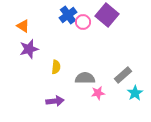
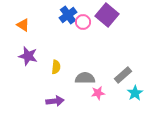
orange triangle: moved 1 px up
purple star: moved 1 px left, 7 px down; rotated 30 degrees clockwise
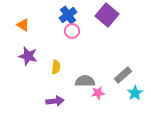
pink circle: moved 11 px left, 9 px down
gray semicircle: moved 3 px down
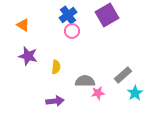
purple square: rotated 20 degrees clockwise
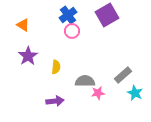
purple star: rotated 24 degrees clockwise
cyan star: rotated 14 degrees counterclockwise
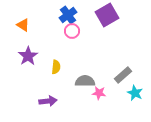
pink star: moved 1 px right; rotated 16 degrees clockwise
purple arrow: moved 7 px left
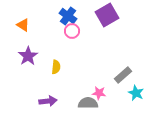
blue cross: moved 1 px down; rotated 18 degrees counterclockwise
gray semicircle: moved 3 px right, 22 px down
cyan star: moved 1 px right
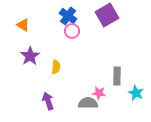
purple star: moved 2 px right
gray rectangle: moved 6 px left, 1 px down; rotated 48 degrees counterclockwise
purple arrow: rotated 102 degrees counterclockwise
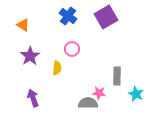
purple square: moved 1 px left, 2 px down
pink circle: moved 18 px down
yellow semicircle: moved 1 px right, 1 px down
cyan star: moved 1 px down
purple arrow: moved 15 px left, 3 px up
